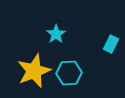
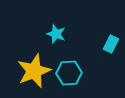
cyan star: rotated 18 degrees counterclockwise
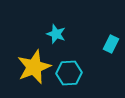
yellow star: moved 4 px up
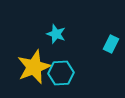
cyan hexagon: moved 8 px left
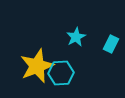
cyan star: moved 20 px right, 3 px down; rotated 24 degrees clockwise
yellow star: moved 3 px right, 1 px up
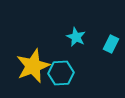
cyan star: rotated 18 degrees counterclockwise
yellow star: moved 4 px left
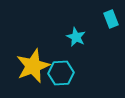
cyan rectangle: moved 25 px up; rotated 48 degrees counterclockwise
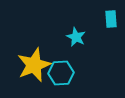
cyan rectangle: rotated 18 degrees clockwise
yellow star: moved 1 px right, 1 px up
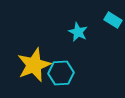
cyan rectangle: moved 2 px right, 1 px down; rotated 54 degrees counterclockwise
cyan star: moved 2 px right, 5 px up
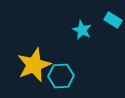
cyan star: moved 4 px right, 2 px up
cyan hexagon: moved 3 px down
